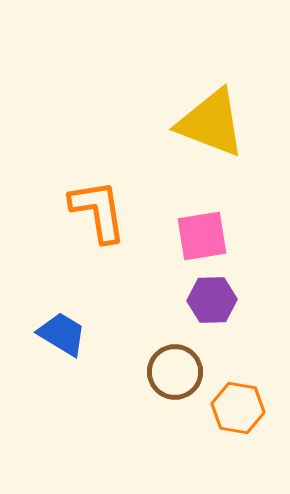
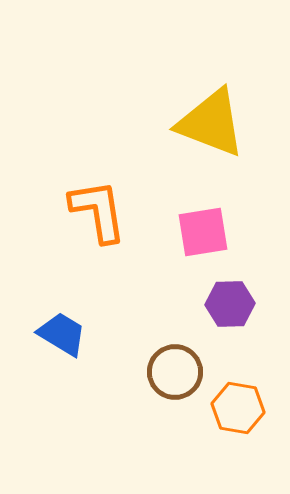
pink square: moved 1 px right, 4 px up
purple hexagon: moved 18 px right, 4 px down
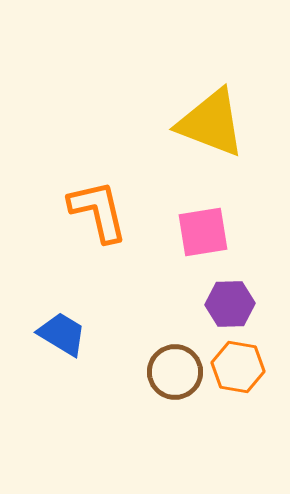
orange L-shape: rotated 4 degrees counterclockwise
orange hexagon: moved 41 px up
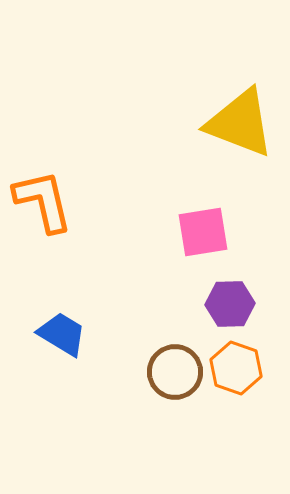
yellow triangle: moved 29 px right
orange L-shape: moved 55 px left, 10 px up
orange hexagon: moved 2 px left, 1 px down; rotated 9 degrees clockwise
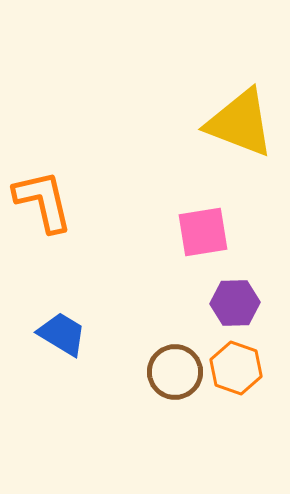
purple hexagon: moved 5 px right, 1 px up
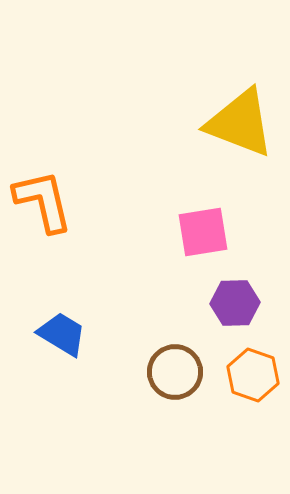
orange hexagon: moved 17 px right, 7 px down
